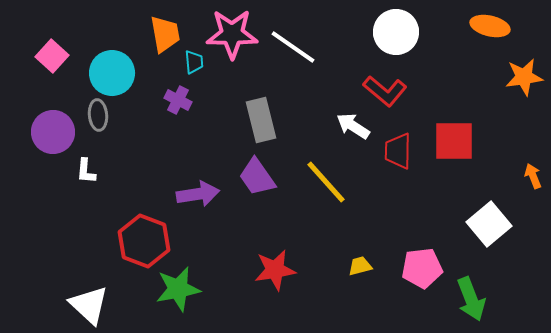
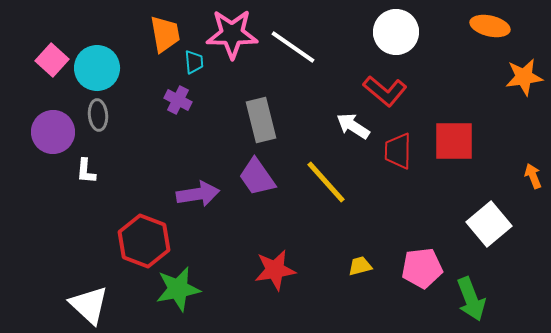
pink square: moved 4 px down
cyan circle: moved 15 px left, 5 px up
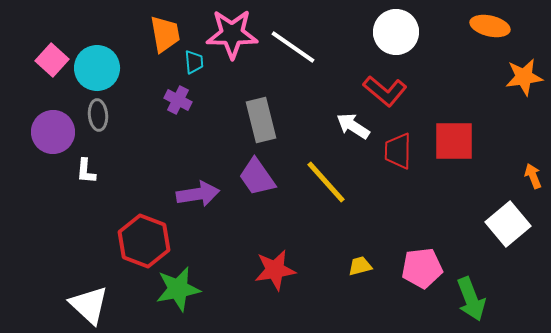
white square: moved 19 px right
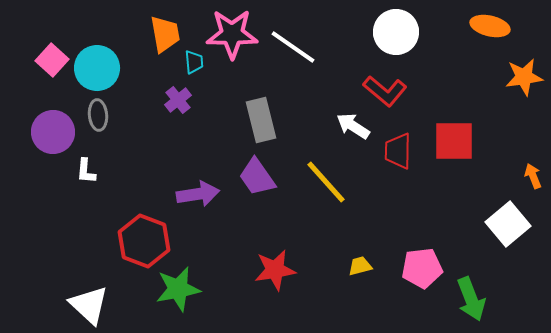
purple cross: rotated 24 degrees clockwise
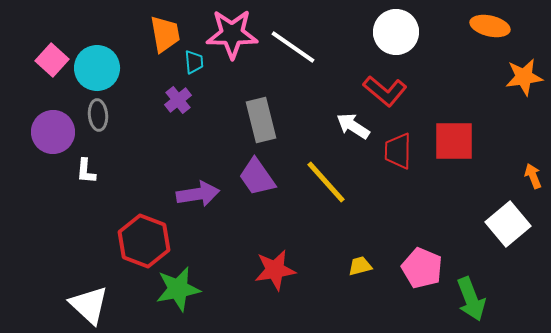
pink pentagon: rotated 30 degrees clockwise
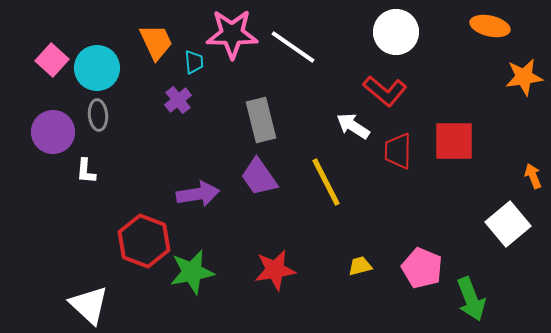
orange trapezoid: moved 9 px left, 8 px down; rotated 15 degrees counterclockwise
purple trapezoid: moved 2 px right
yellow line: rotated 15 degrees clockwise
green star: moved 14 px right, 17 px up
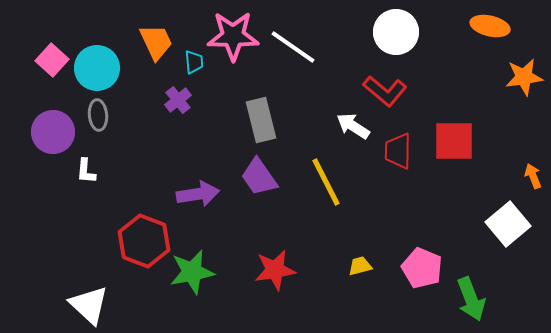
pink star: moved 1 px right, 2 px down
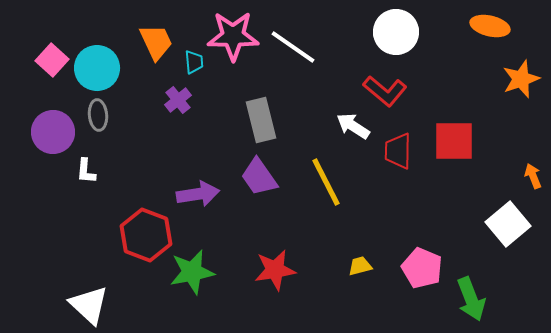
orange star: moved 3 px left, 2 px down; rotated 12 degrees counterclockwise
red hexagon: moved 2 px right, 6 px up
